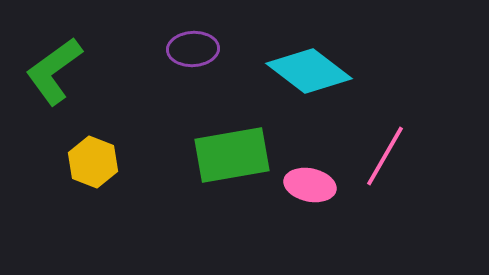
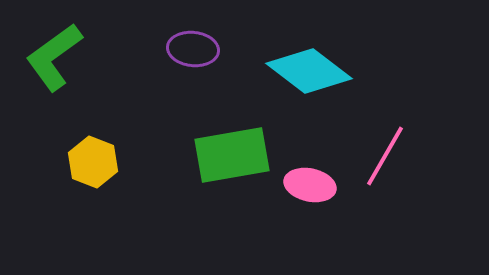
purple ellipse: rotated 9 degrees clockwise
green L-shape: moved 14 px up
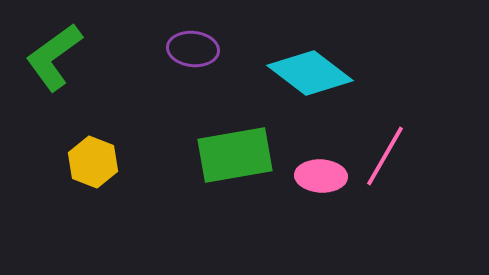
cyan diamond: moved 1 px right, 2 px down
green rectangle: moved 3 px right
pink ellipse: moved 11 px right, 9 px up; rotated 9 degrees counterclockwise
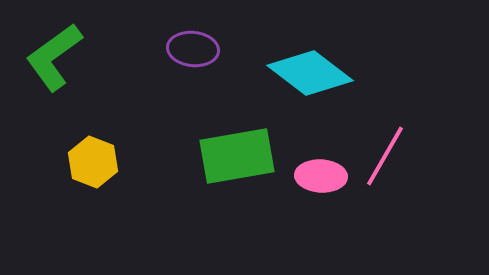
green rectangle: moved 2 px right, 1 px down
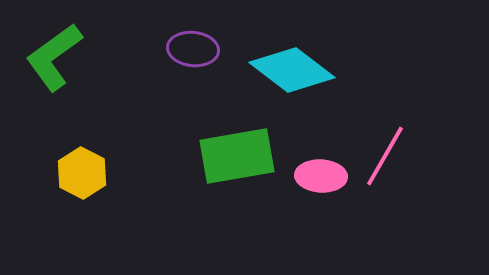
cyan diamond: moved 18 px left, 3 px up
yellow hexagon: moved 11 px left, 11 px down; rotated 6 degrees clockwise
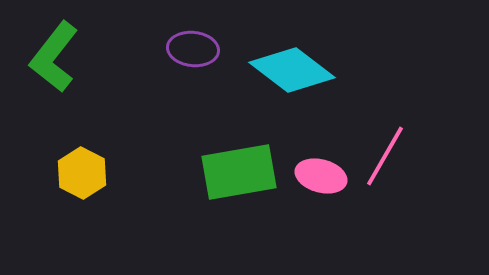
green L-shape: rotated 16 degrees counterclockwise
green rectangle: moved 2 px right, 16 px down
pink ellipse: rotated 12 degrees clockwise
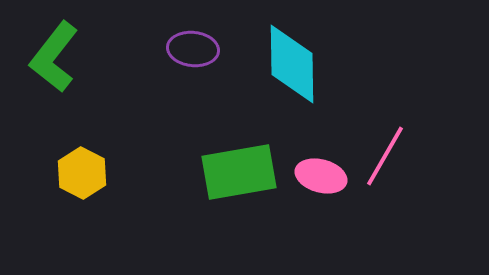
cyan diamond: moved 6 px up; rotated 52 degrees clockwise
